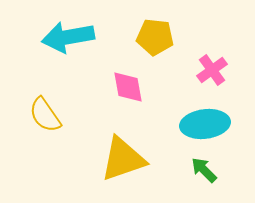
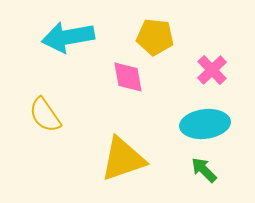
pink cross: rotated 8 degrees counterclockwise
pink diamond: moved 10 px up
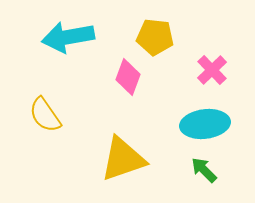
pink diamond: rotated 30 degrees clockwise
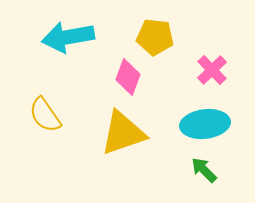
yellow triangle: moved 26 px up
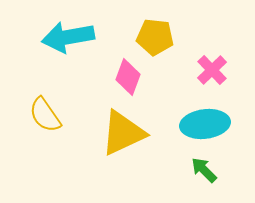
yellow triangle: rotated 6 degrees counterclockwise
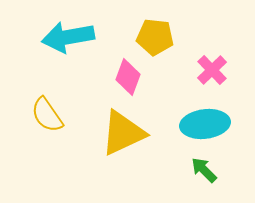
yellow semicircle: moved 2 px right
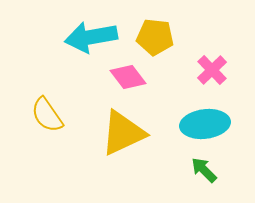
cyan arrow: moved 23 px right
pink diamond: rotated 57 degrees counterclockwise
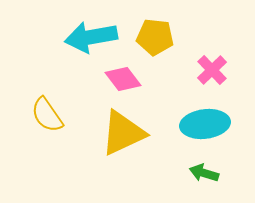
pink diamond: moved 5 px left, 2 px down
green arrow: moved 3 px down; rotated 28 degrees counterclockwise
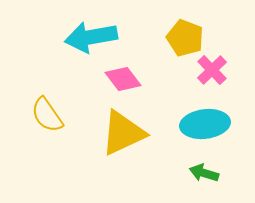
yellow pentagon: moved 30 px right, 1 px down; rotated 15 degrees clockwise
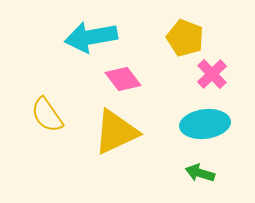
pink cross: moved 4 px down
yellow triangle: moved 7 px left, 1 px up
green arrow: moved 4 px left
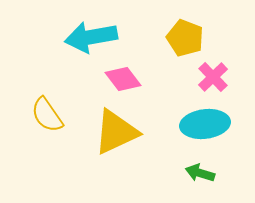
pink cross: moved 1 px right, 3 px down
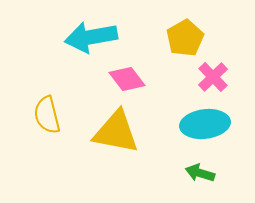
yellow pentagon: rotated 21 degrees clockwise
pink diamond: moved 4 px right
yellow semicircle: rotated 21 degrees clockwise
yellow triangle: rotated 36 degrees clockwise
